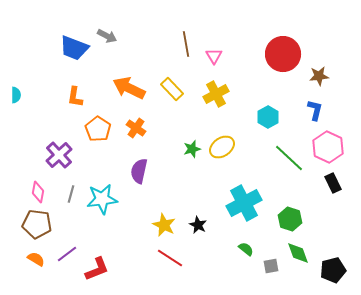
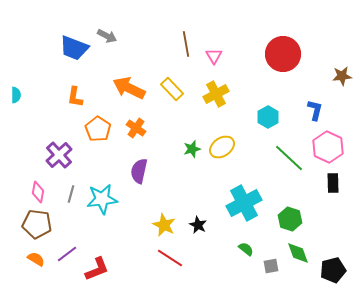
brown star: moved 23 px right
black rectangle: rotated 24 degrees clockwise
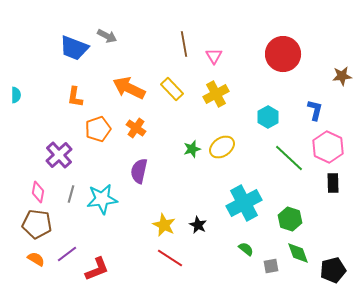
brown line: moved 2 px left
orange pentagon: rotated 20 degrees clockwise
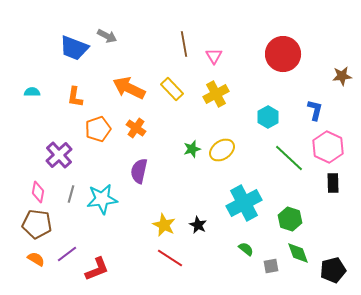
cyan semicircle: moved 16 px right, 3 px up; rotated 91 degrees counterclockwise
yellow ellipse: moved 3 px down
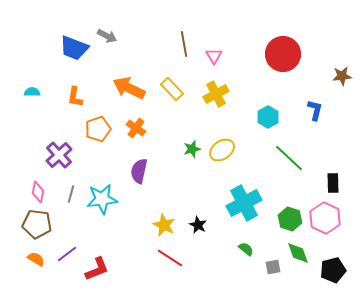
pink hexagon: moved 3 px left, 71 px down
gray square: moved 2 px right, 1 px down
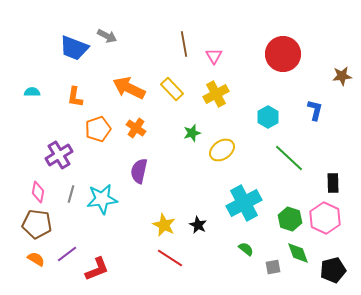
green star: moved 16 px up
purple cross: rotated 12 degrees clockwise
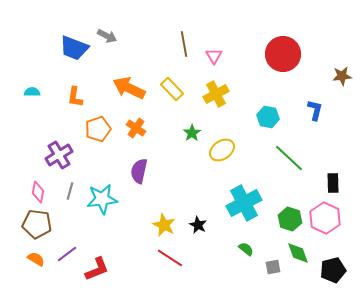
cyan hexagon: rotated 20 degrees counterclockwise
green star: rotated 18 degrees counterclockwise
gray line: moved 1 px left, 3 px up
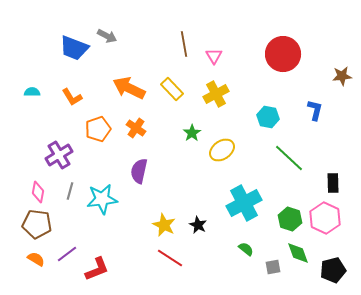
orange L-shape: moved 3 px left; rotated 40 degrees counterclockwise
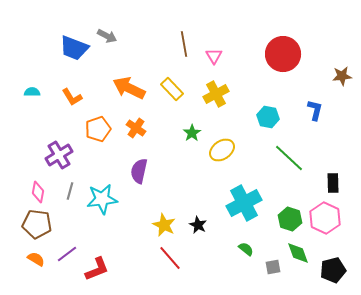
red line: rotated 16 degrees clockwise
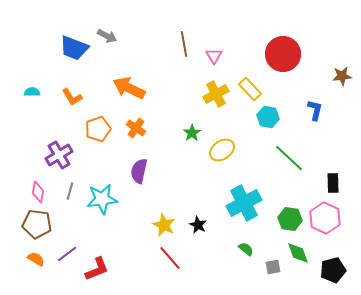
yellow rectangle: moved 78 px right
green hexagon: rotated 10 degrees counterclockwise
